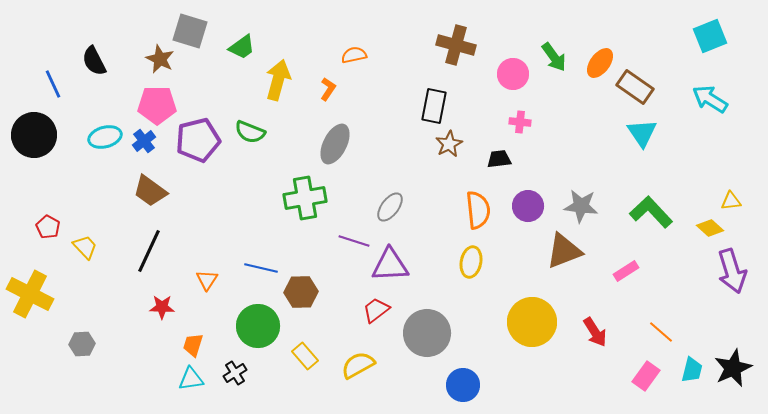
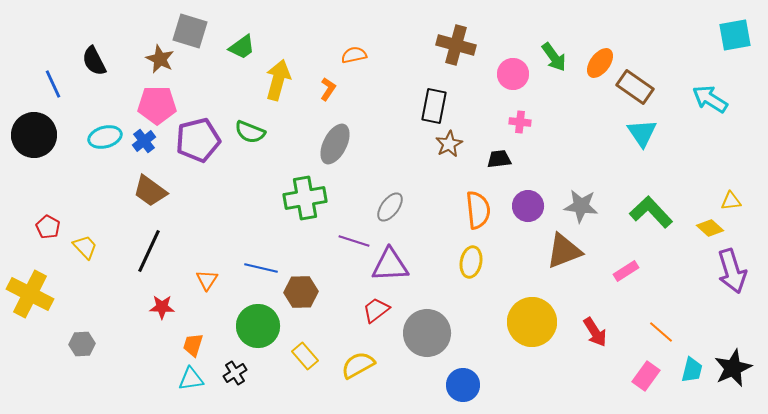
cyan square at (710, 36): moved 25 px right, 1 px up; rotated 12 degrees clockwise
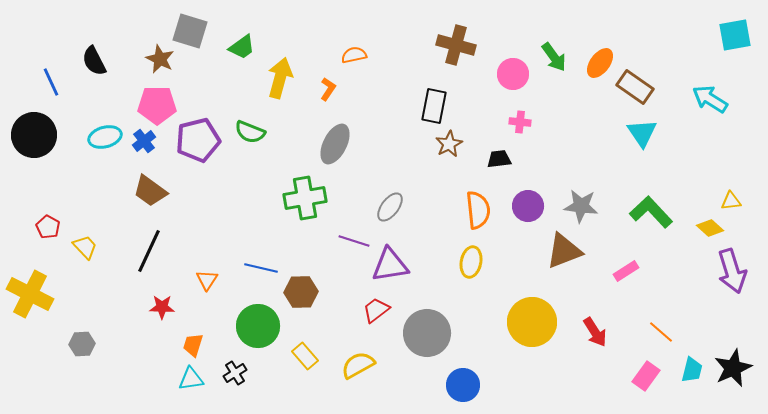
yellow arrow at (278, 80): moved 2 px right, 2 px up
blue line at (53, 84): moved 2 px left, 2 px up
purple triangle at (390, 265): rotated 6 degrees counterclockwise
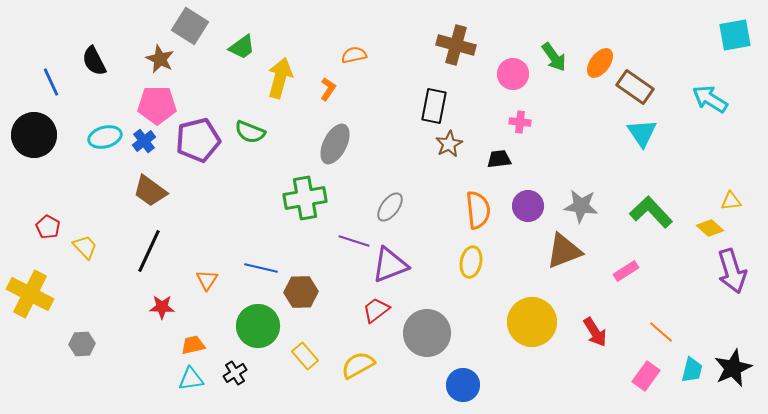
gray square at (190, 31): moved 5 px up; rotated 15 degrees clockwise
purple triangle at (390, 265): rotated 12 degrees counterclockwise
orange trapezoid at (193, 345): rotated 60 degrees clockwise
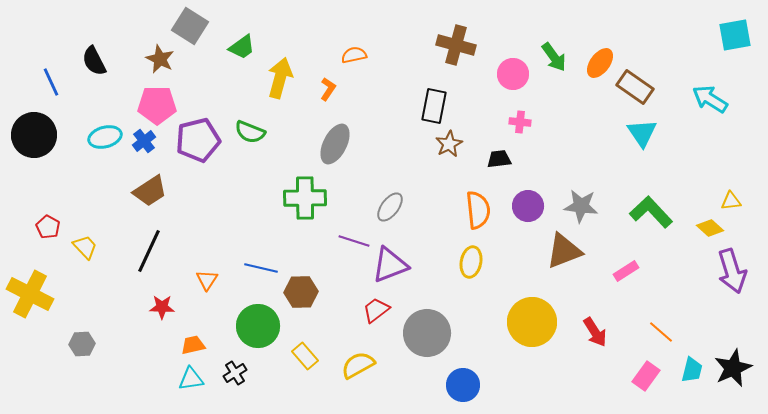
brown trapezoid at (150, 191): rotated 69 degrees counterclockwise
green cross at (305, 198): rotated 9 degrees clockwise
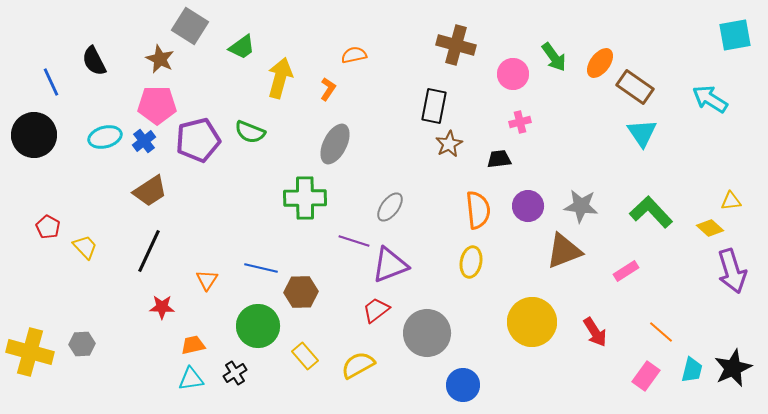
pink cross at (520, 122): rotated 20 degrees counterclockwise
yellow cross at (30, 294): moved 58 px down; rotated 12 degrees counterclockwise
